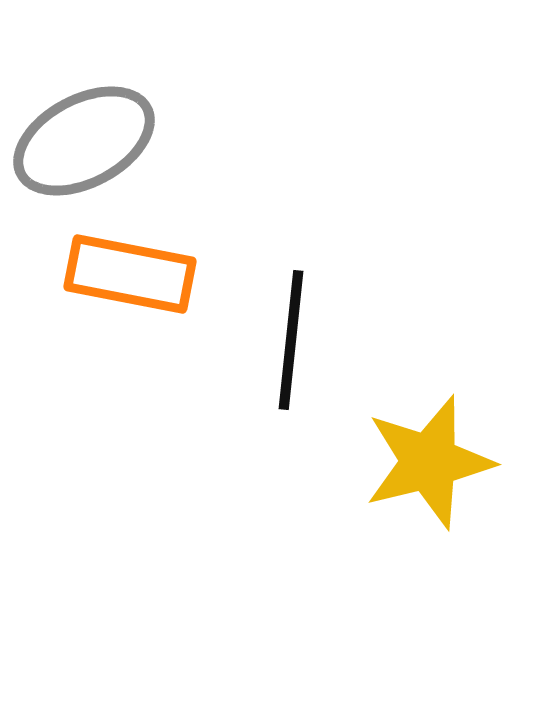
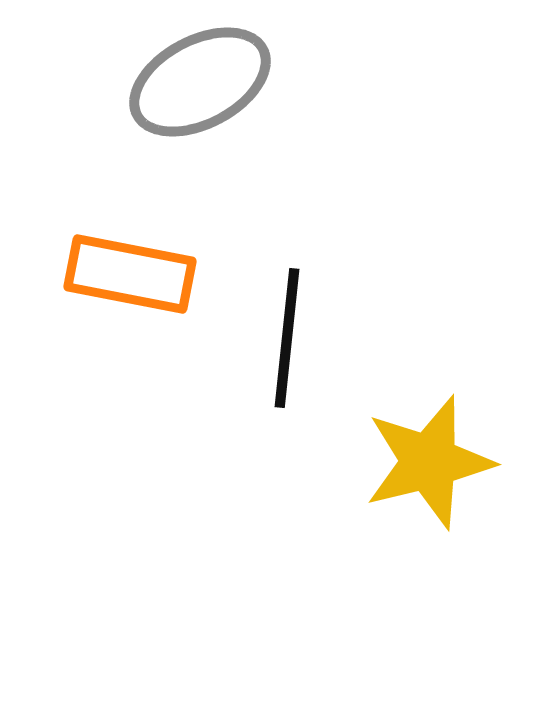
gray ellipse: moved 116 px right, 59 px up
black line: moved 4 px left, 2 px up
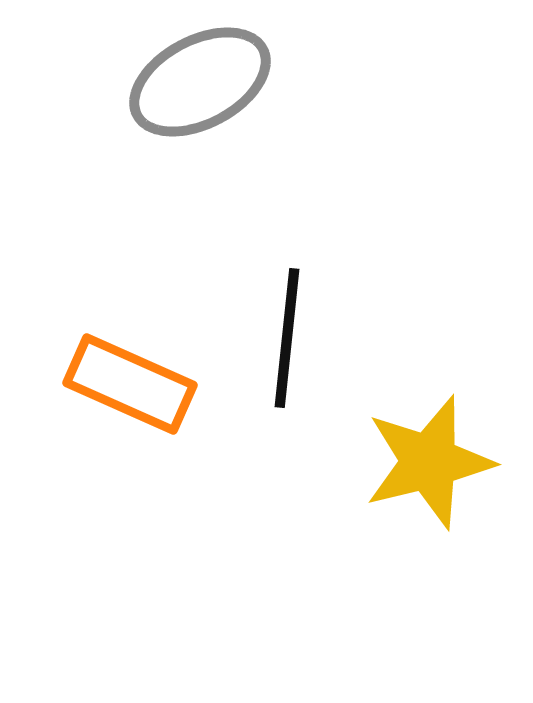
orange rectangle: moved 110 px down; rotated 13 degrees clockwise
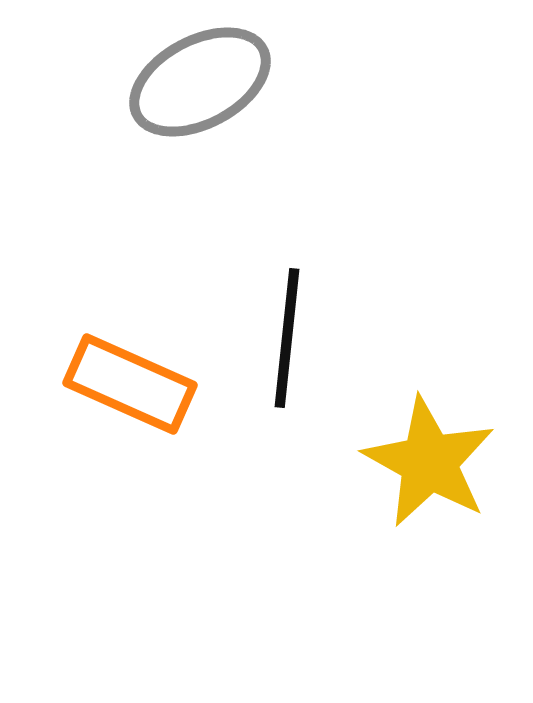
yellow star: rotated 29 degrees counterclockwise
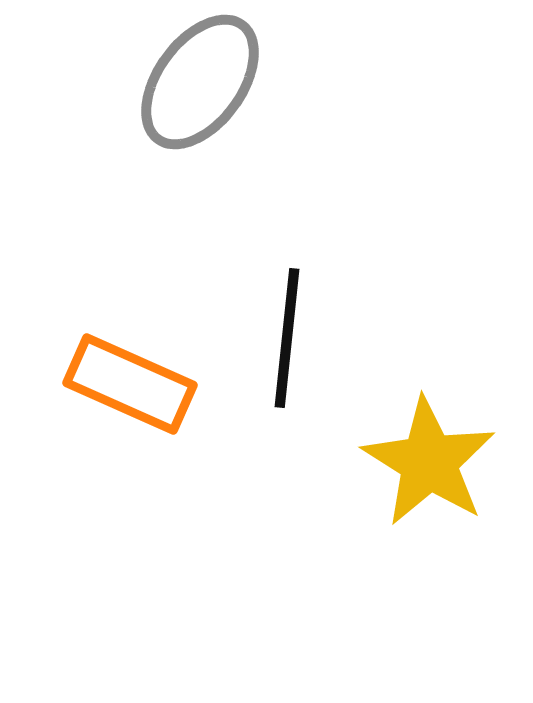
gray ellipse: rotated 26 degrees counterclockwise
yellow star: rotated 3 degrees clockwise
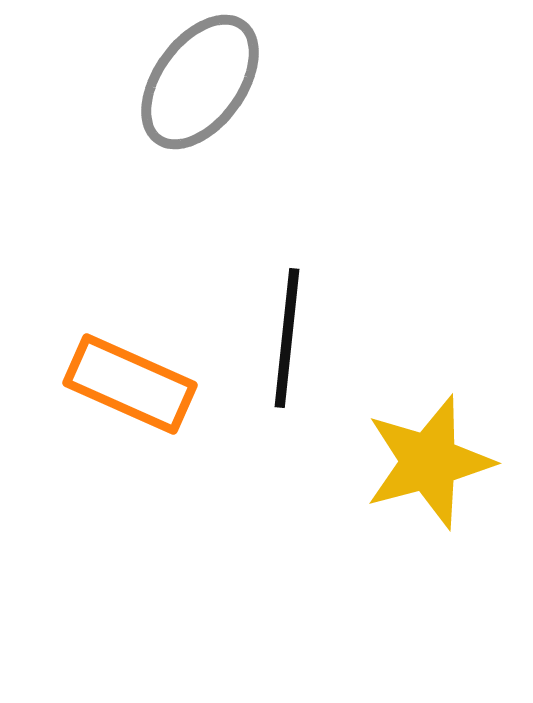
yellow star: rotated 25 degrees clockwise
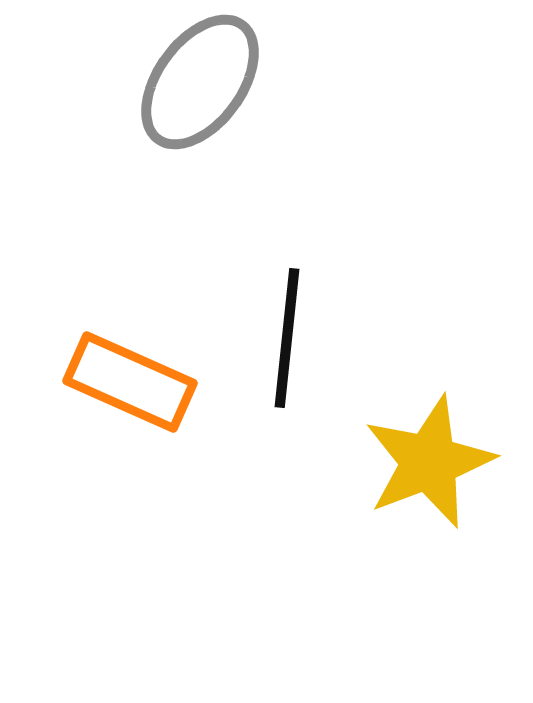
orange rectangle: moved 2 px up
yellow star: rotated 6 degrees counterclockwise
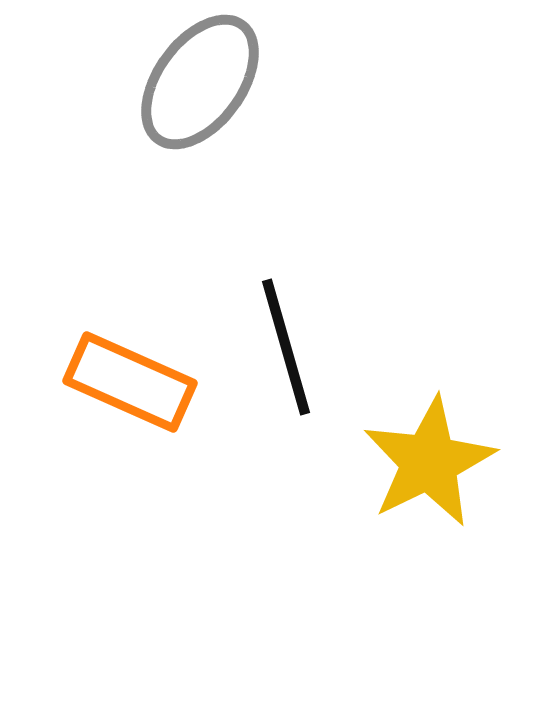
black line: moved 1 px left, 9 px down; rotated 22 degrees counterclockwise
yellow star: rotated 5 degrees counterclockwise
